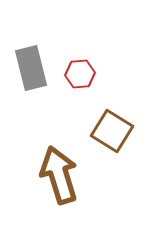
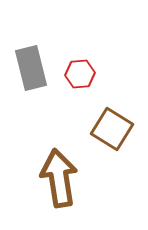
brown square: moved 2 px up
brown arrow: moved 3 px down; rotated 8 degrees clockwise
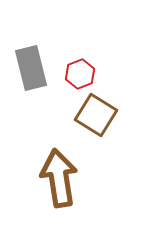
red hexagon: rotated 16 degrees counterclockwise
brown square: moved 16 px left, 14 px up
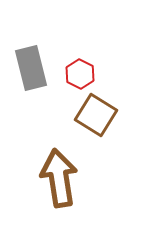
red hexagon: rotated 12 degrees counterclockwise
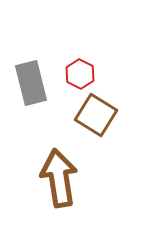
gray rectangle: moved 15 px down
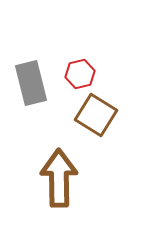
red hexagon: rotated 20 degrees clockwise
brown arrow: rotated 8 degrees clockwise
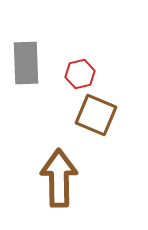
gray rectangle: moved 5 px left, 20 px up; rotated 12 degrees clockwise
brown square: rotated 9 degrees counterclockwise
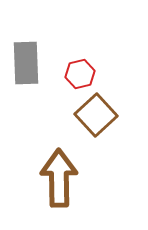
brown square: rotated 24 degrees clockwise
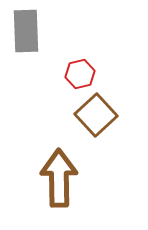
gray rectangle: moved 32 px up
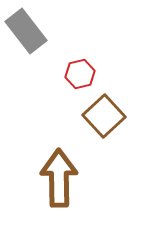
gray rectangle: rotated 36 degrees counterclockwise
brown square: moved 8 px right, 1 px down
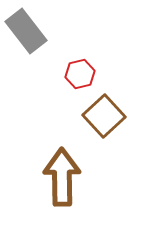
brown arrow: moved 3 px right, 1 px up
